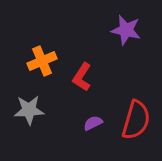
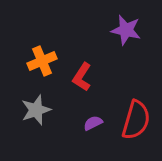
gray star: moved 7 px right; rotated 16 degrees counterclockwise
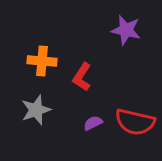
orange cross: rotated 28 degrees clockwise
red semicircle: moved 1 px left, 2 px down; rotated 87 degrees clockwise
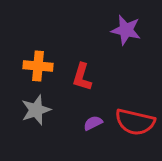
orange cross: moved 4 px left, 5 px down
red L-shape: rotated 16 degrees counterclockwise
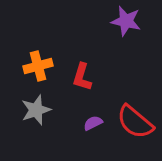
purple star: moved 9 px up
orange cross: rotated 20 degrees counterclockwise
red semicircle: rotated 27 degrees clockwise
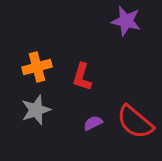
orange cross: moved 1 px left, 1 px down
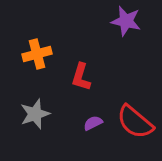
orange cross: moved 13 px up
red L-shape: moved 1 px left
gray star: moved 1 px left, 4 px down
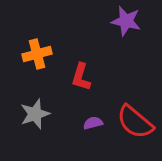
purple semicircle: rotated 12 degrees clockwise
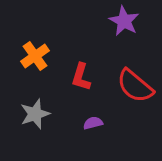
purple star: moved 2 px left; rotated 16 degrees clockwise
orange cross: moved 2 px left, 2 px down; rotated 20 degrees counterclockwise
red semicircle: moved 36 px up
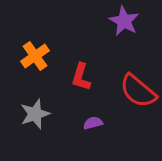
red semicircle: moved 3 px right, 5 px down
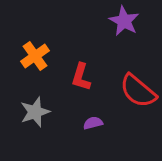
gray star: moved 2 px up
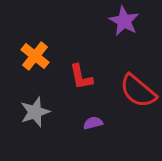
orange cross: rotated 16 degrees counterclockwise
red L-shape: rotated 28 degrees counterclockwise
